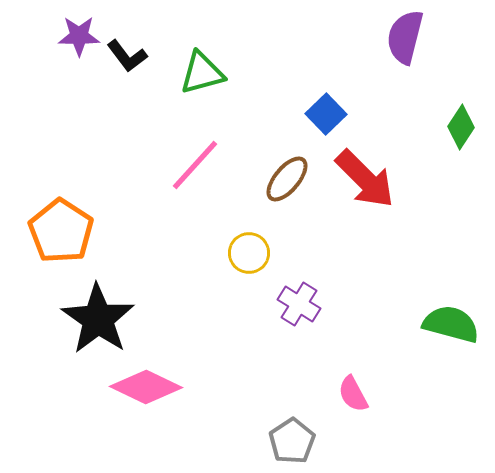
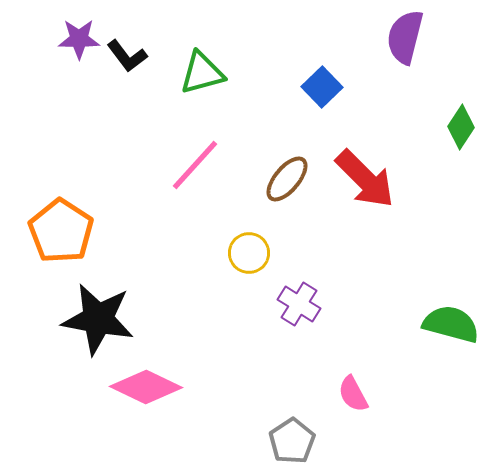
purple star: moved 3 px down
blue square: moved 4 px left, 27 px up
black star: rotated 24 degrees counterclockwise
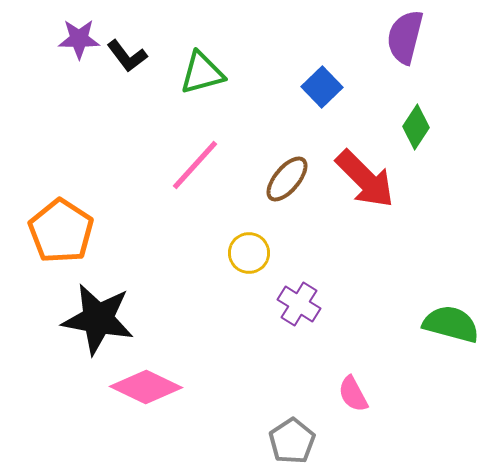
green diamond: moved 45 px left
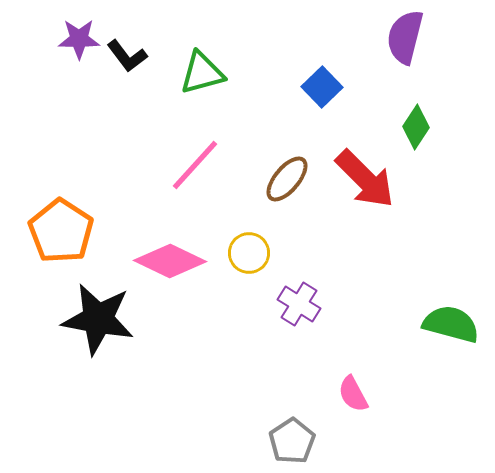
pink diamond: moved 24 px right, 126 px up
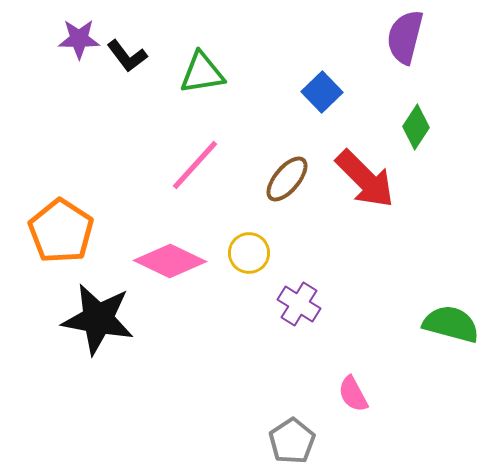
green triangle: rotated 6 degrees clockwise
blue square: moved 5 px down
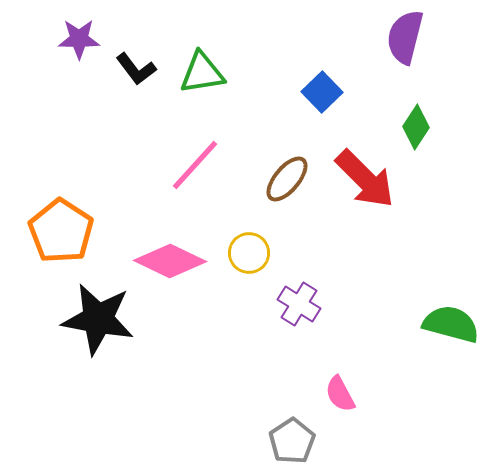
black L-shape: moved 9 px right, 13 px down
pink semicircle: moved 13 px left
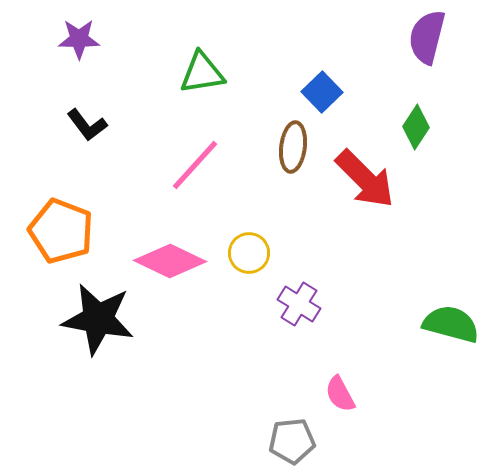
purple semicircle: moved 22 px right
black L-shape: moved 49 px left, 56 px down
brown ellipse: moved 6 px right, 32 px up; rotated 33 degrees counterclockwise
orange pentagon: rotated 12 degrees counterclockwise
gray pentagon: rotated 27 degrees clockwise
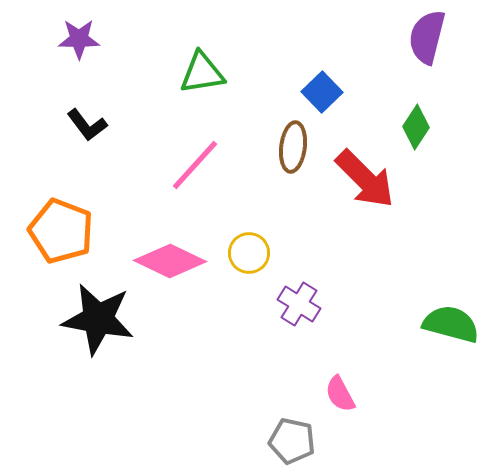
gray pentagon: rotated 18 degrees clockwise
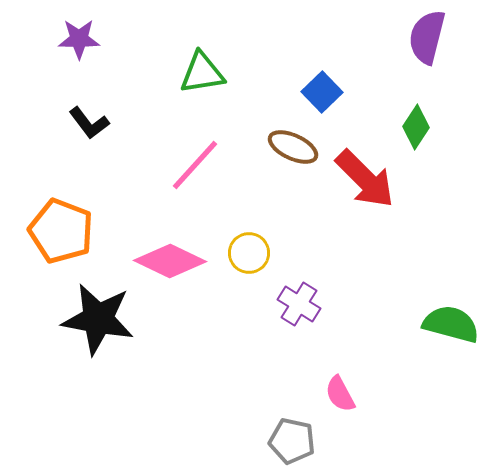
black L-shape: moved 2 px right, 2 px up
brown ellipse: rotated 72 degrees counterclockwise
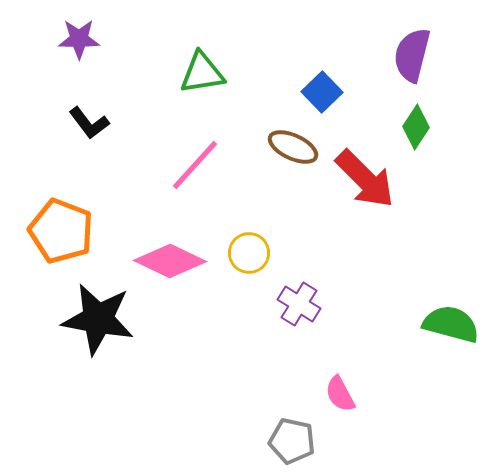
purple semicircle: moved 15 px left, 18 px down
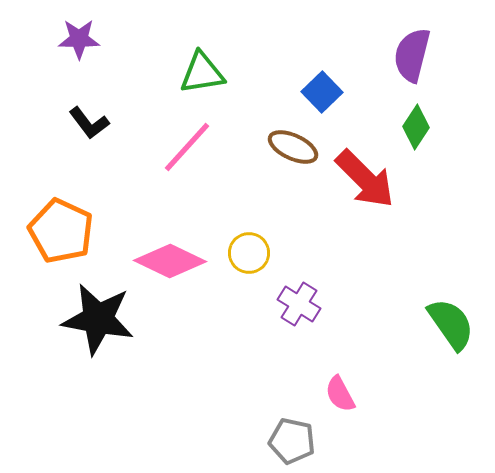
pink line: moved 8 px left, 18 px up
orange pentagon: rotated 4 degrees clockwise
green semicircle: rotated 40 degrees clockwise
